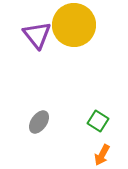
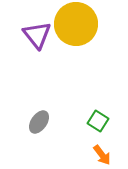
yellow circle: moved 2 px right, 1 px up
orange arrow: rotated 65 degrees counterclockwise
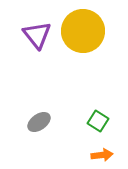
yellow circle: moved 7 px right, 7 px down
gray ellipse: rotated 20 degrees clockwise
orange arrow: rotated 60 degrees counterclockwise
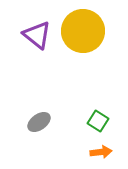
purple triangle: rotated 12 degrees counterclockwise
orange arrow: moved 1 px left, 3 px up
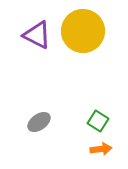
purple triangle: rotated 12 degrees counterclockwise
orange arrow: moved 3 px up
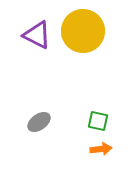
green square: rotated 20 degrees counterclockwise
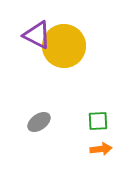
yellow circle: moved 19 px left, 15 px down
green square: rotated 15 degrees counterclockwise
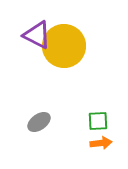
orange arrow: moved 6 px up
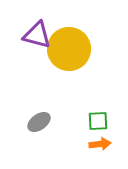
purple triangle: rotated 12 degrees counterclockwise
yellow circle: moved 5 px right, 3 px down
orange arrow: moved 1 px left, 1 px down
